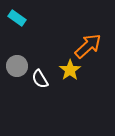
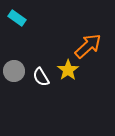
gray circle: moved 3 px left, 5 px down
yellow star: moved 2 px left
white semicircle: moved 1 px right, 2 px up
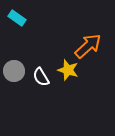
yellow star: rotated 20 degrees counterclockwise
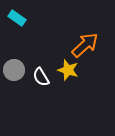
orange arrow: moved 3 px left, 1 px up
gray circle: moved 1 px up
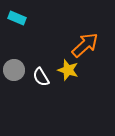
cyan rectangle: rotated 12 degrees counterclockwise
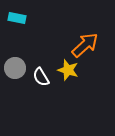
cyan rectangle: rotated 12 degrees counterclockwise
gray circle: moved 1 px right, 2 px up
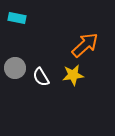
yellow star: moved 5 px right, 5 px down; rotated 25 degrees counterclockwise
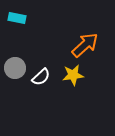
white semicircle: rotated 102 degrees counterclockwise
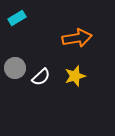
cyan rectangle: rotated 42 degrees counterclockwise
orange arrow: moved 8 px left, 7 px up; rotated 32 degrees clockwise
yellow star: moved 2 px right, 1 px down; rotated 10 degrees counterclockwise
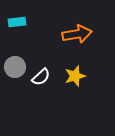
cyan rectangle: moved 4 px down; rotated 24 degrees clockwise
orange arrow: moved 4 px up
gray circle: moved 1 px up
